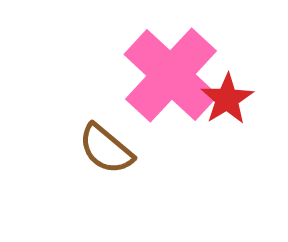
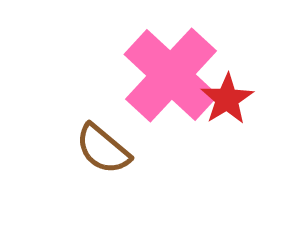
brown semicircle: moved 3 px left
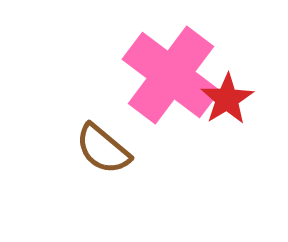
pink cross: rotated 6 degrees counterclockwise
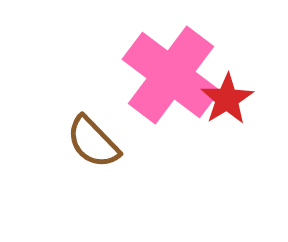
brown semicircle: moved 10 px left, 7 px up; rotated 6 degrees clockwise
